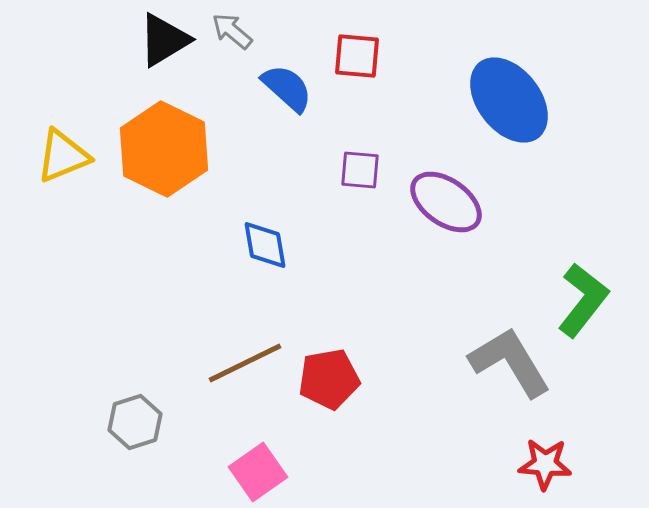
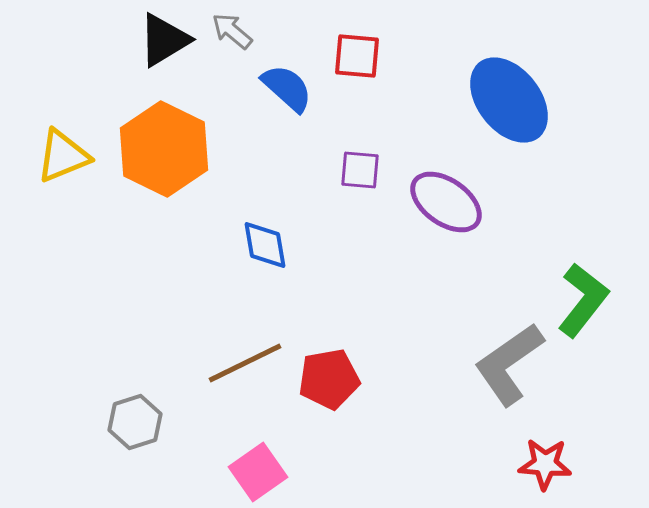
gray L-shape: moved 1 px left, 2 px down; rotated 94 degrees counterclockwise
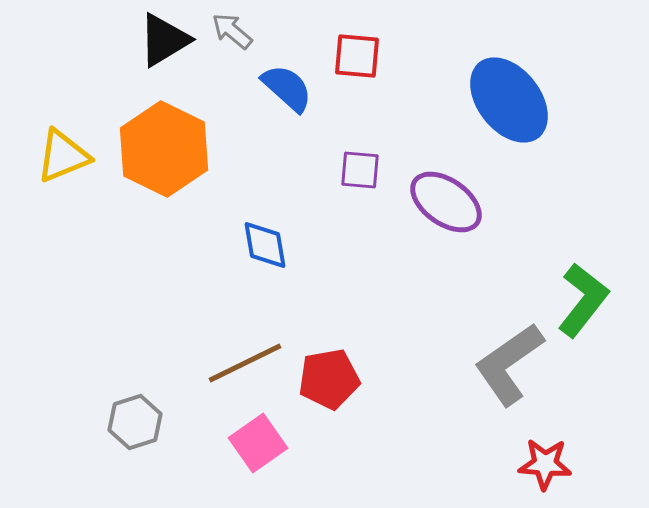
pink square: moved 29 px up
